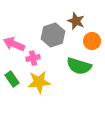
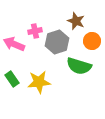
gray hexagon: moved 4 px right, 7 px down
pink cross: moved 2 px right, 27 px up
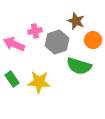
orange circle: moved 1 px right, 1 px up
yellow star: rotated 10 degrees clockwise
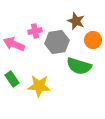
gray hexagon: rotated 10 degrees clockwise
yellow star: moved 4 px down
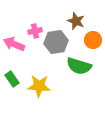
gray hexagon: moved 1 px left
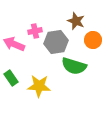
green semicircle: moved 5 px left
green rectangle: moved 1 px left, 1 px up
